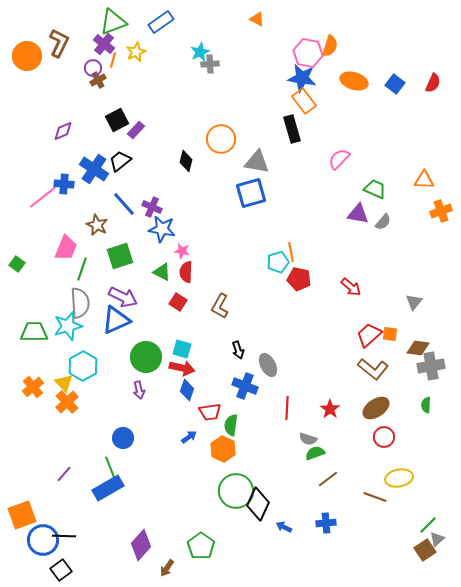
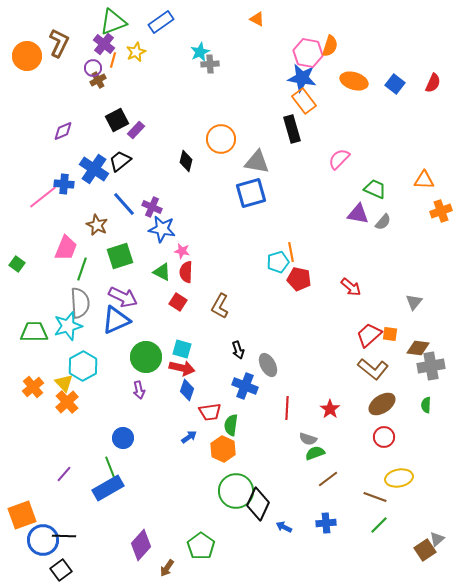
brown ellipse at (376, 408): moved 6 px right, 4 px up
green line at (428, 525): moved 49 px left
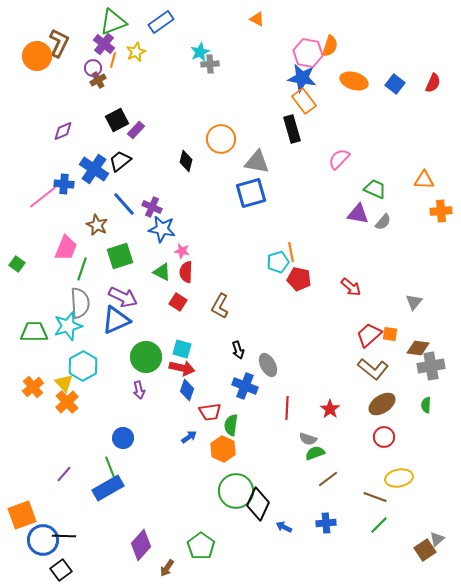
orange circle at (27, 56): moved 10 px right
orange cross at (441, 211): rotated 15 degrees clockwise
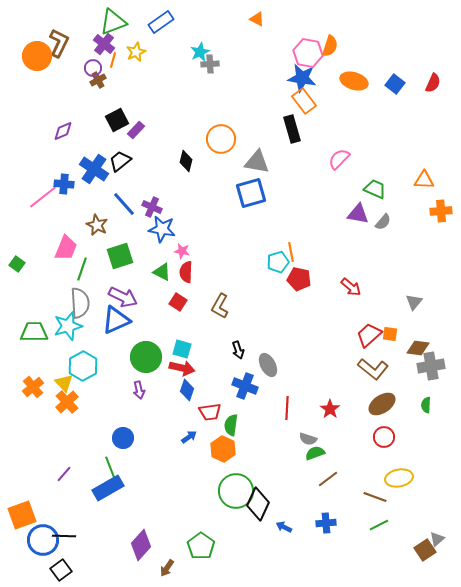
green line at (379, 525): rotated 18 degrees clockwise
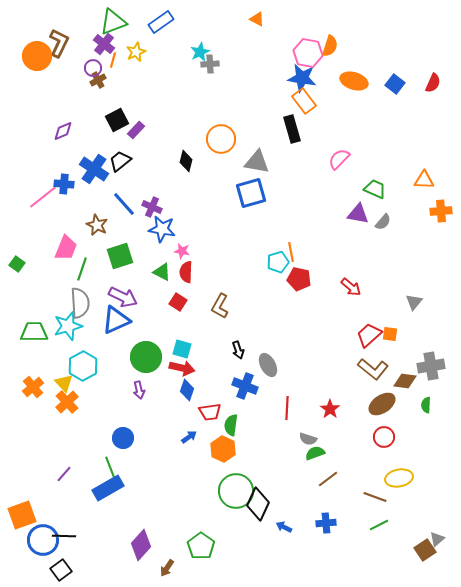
brown diamond at (418, 348): moved 13 px left, 33 px down
